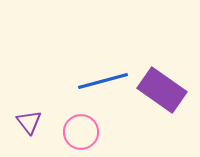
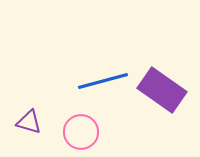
purple triangle: rotated 36 degrees counterclockwise
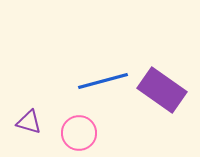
pink circle: moved 2 px left, 1 px down
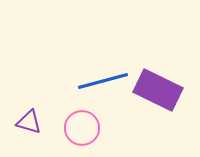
purple rectangle: moved 4 px left; rotated 9 degrees counterclockwise
pink circle: moved 3 px right, 5 px up
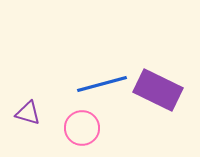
blue line: moved 1 px left, 3 px down
purple triangle: moved 1 px left, 9 px up
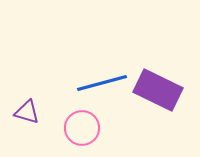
blue line: moved 1 px up
purple triangle: moved 1 px left, 1 px up
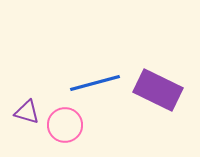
blue line: moved 7 px left
pink circle: moved 17 px left, 3 px up
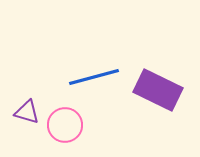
blue line: moved 1 px left, 6 px up
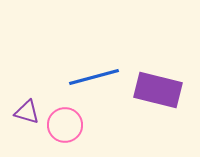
purple rectangle: rotated 12 degrees counterclockwise
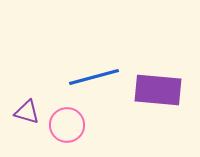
purple rectangle: rotated 9 degrees counterclockwise
pink circle: moved 2 px right
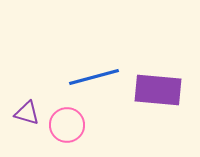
purple triangle: moved 1 px down
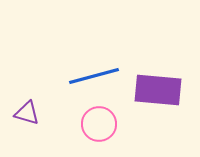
blue line: moved 1 px up
pink circle: moved 32 px right, 1 px up
